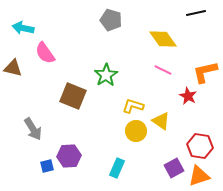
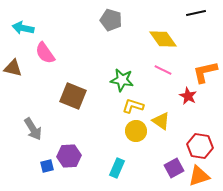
green star: moved 16 px right, 5 px down; rotated 30 degrees counterclockwise
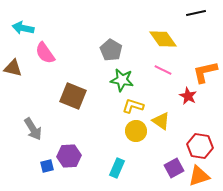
gray pentagon: moved 30 px down; rotated 15 degrees clockwise
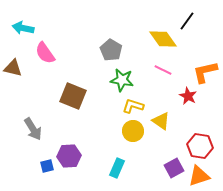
black line: moved 9 px left, 8 px down; rotated 42 degrees counterclockwise
yellow circle: moved 3 px left
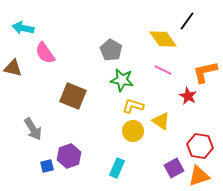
purple hexagon: rotated 15 degrees counterclockwise
